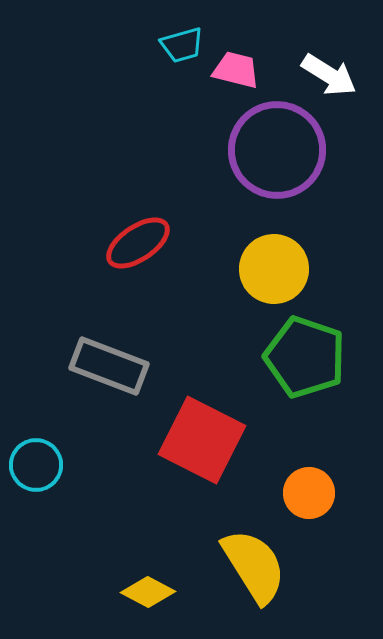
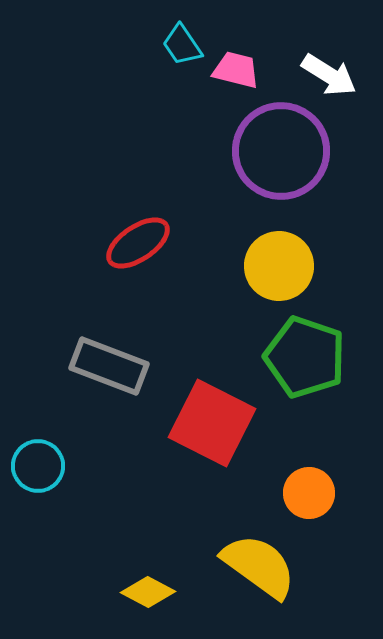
cyan trapezoid: rotated 72 degrees clockwise
purple circle: moved 4 px right, 1 px down
yellow circle: moved 5 px right, 3 px up
red square: moved 10 px right, 17 px up
cyan circle: moved 2 px right, 1 px down
yellow semicircle: moved 5 px right; rotated 22 degrees counterclockwise
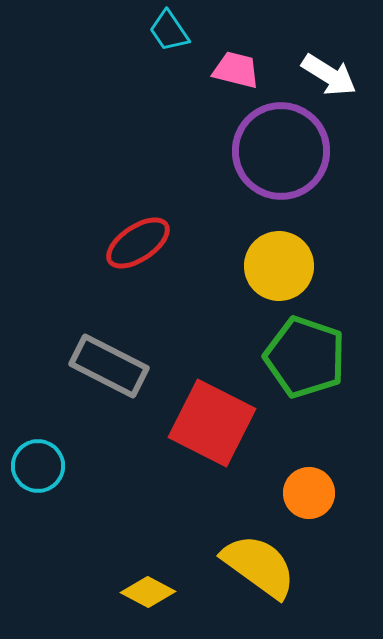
cyan trapezoid: moved 13 px left, 14 px up
gray rectangle: rotated 6 degrees clockwise
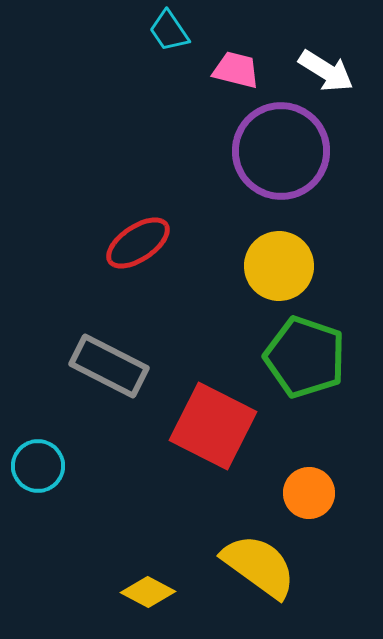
white arrow: moved 3 px left, 4 px up
red square: moved 1 px right, 3 px down
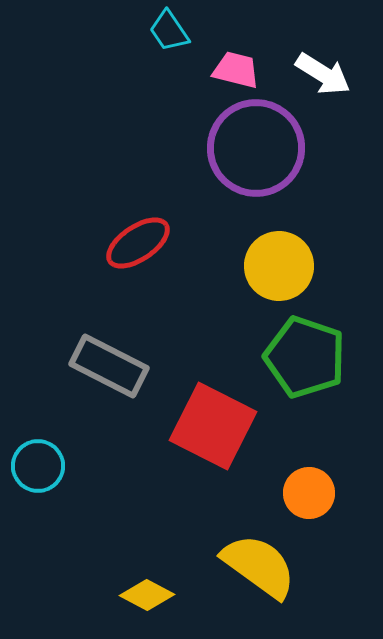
white arrow: moved 3 px left, 3 px down
purple circle: moved 25 px left, 3 px up
yellow diamond: moved 1 px left, 3 px down
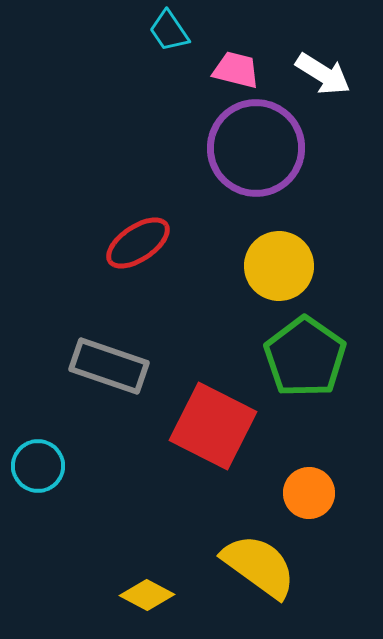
green pentagon: rotated 16 degrees clockwise
gray rectangle: rotated 8 degrees counterclockwise
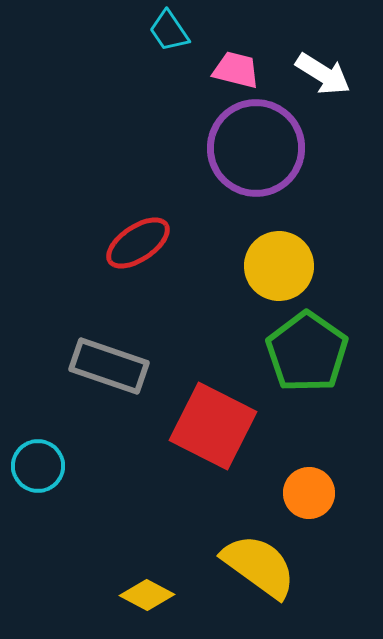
green pentagon: moved 2 px right, 5 px up
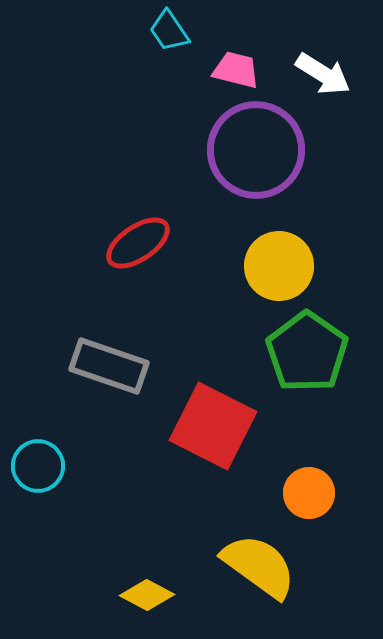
purple circle: moved 2 px down
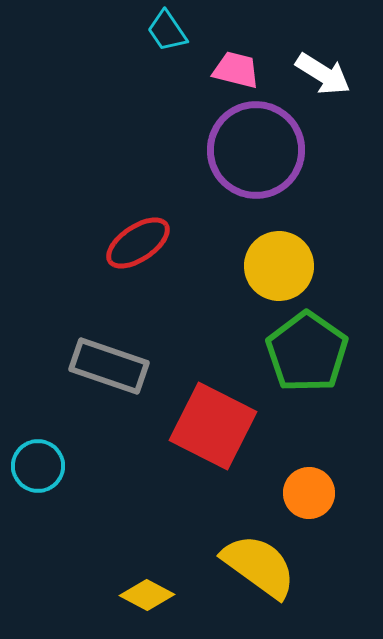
cyan trapezoid: moved 2 px left
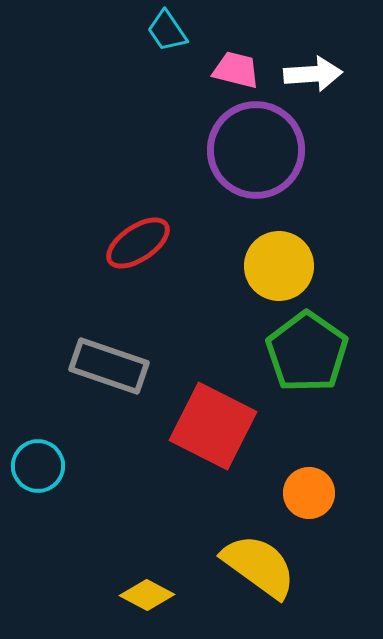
white arrow: moved 10 px left; rotated 36 degrees counterclockwise
